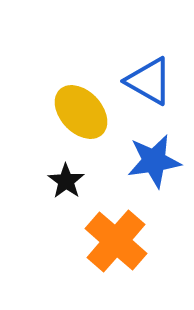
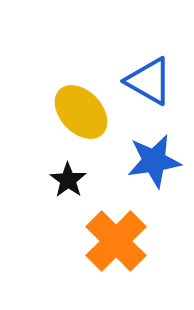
black star: moved 2 px right, 1 px up
orange cross: rotated 4 degrees clockwise
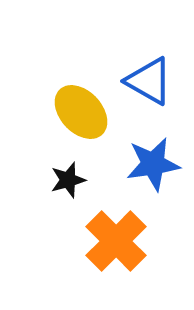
blue star: moved 1 px left, 3 px down
black star: rotated 21 degrees clockwise
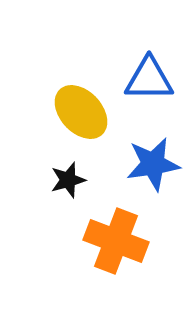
blue triangle: moved 2 px up; rotated 30 degrees counterclockwise
orange cross: rotated 24 degrees counterclockwise
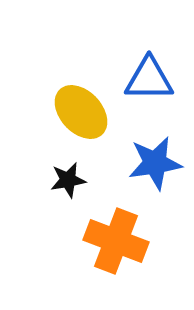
blue star: moved 2 px right, 1 px up
black star: rotated 6 degrees clockwise
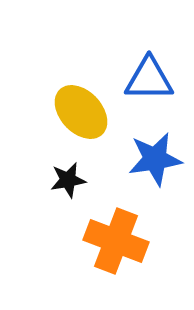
blue star: moved 4 px up
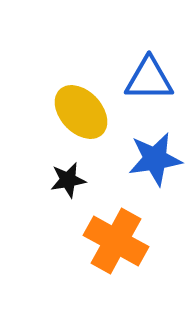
orange cross: rotated 8 degrees clockwise
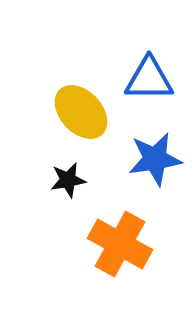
orange cross: moved 4 px right, 3 px down
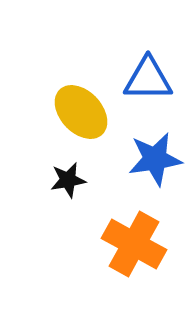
blue triangle: moved 1 px left
orange cross: moved 14 px right
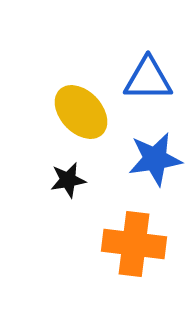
orange cross: rotated 22 degrees counterclockwise
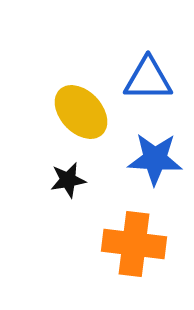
blue star: rotated 12 degrees clockwise
